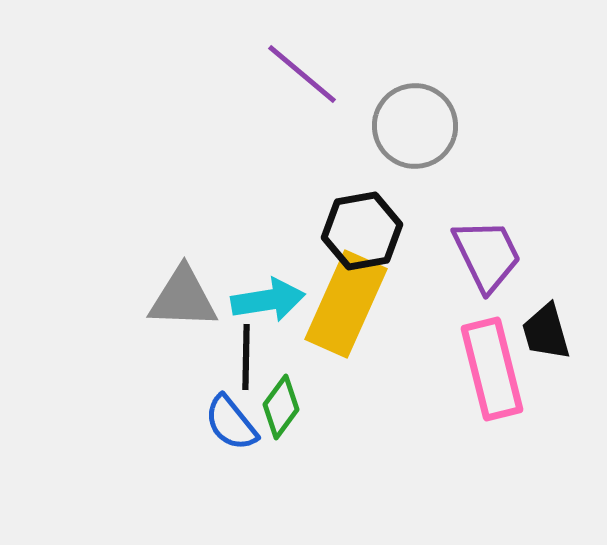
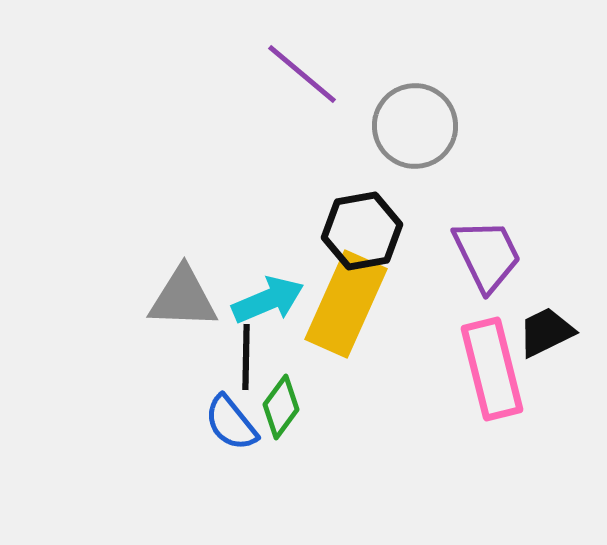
cyan arrow: rotated 14 degrees counterclockwise
black trapezoid: rotated 80 degrees clockwise
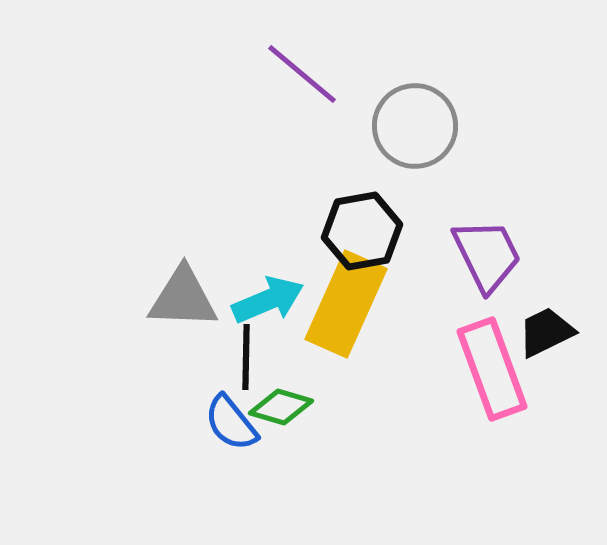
pink rectangle: rotated 6 degrees counterclockwise
green diamond: rotated 70 degrees clockwise
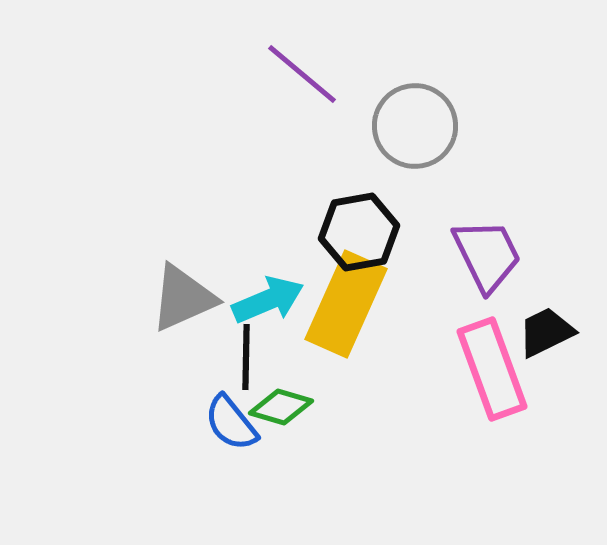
black hexagon: moved 3 px left, 1 px down
gray triangle: rotated 26 degrees counterclockwise
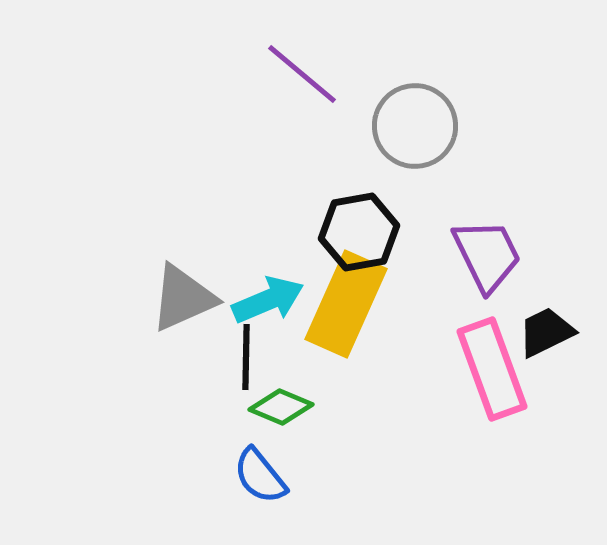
green diamond: rotated 6 degrees clockwise
blue semicircle: moved 29 px right, 53 px down
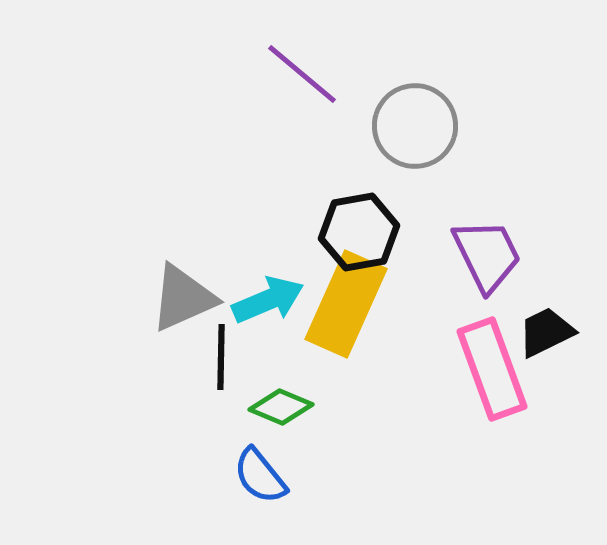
black line: moved 25 px left
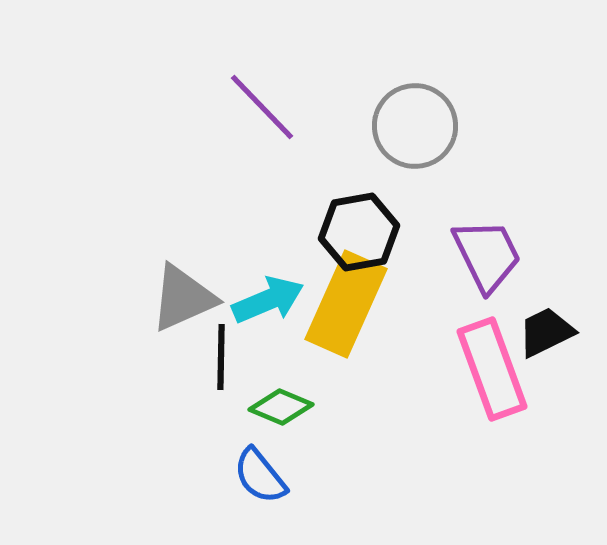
purple line: moved 40 px left, 33 px down; rotated 6 degrees clockwise
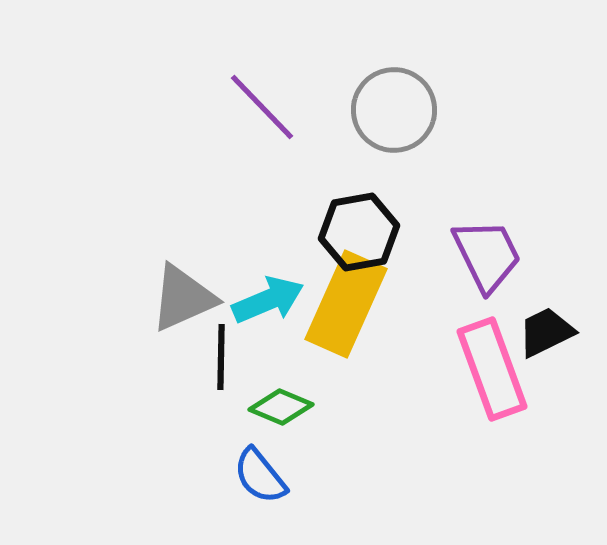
gray circle: moved 21 px left, 16 px up
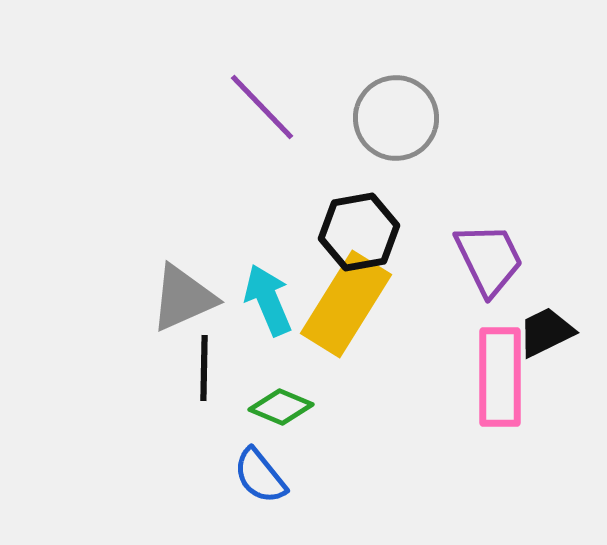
gray circle: moved 2 px right, 8 px down
purple trapezoid: moved 2 px right, 4 px down
cyan arrow: rotated 90 degrees counterclockwise
yellow rectangle: rotated 8 degrees clockwise
black line: moved 17 px left, 11 px down
pink rectangle: moved 8 px right, 8 px down; rotated 20 degrees clockwise
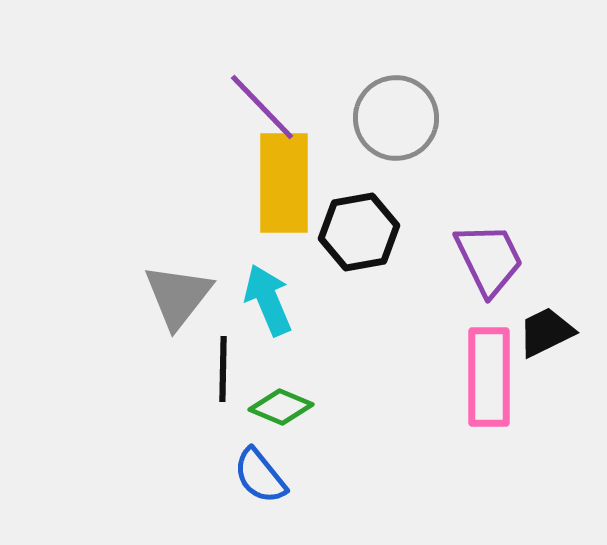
gray triangle: moved 5 px left, 2 px up; rotated 28 degrees counterclockwise
yellow rectangle: moved 62 px left, 121 px up; rotated 32 degrees counterclockwise
black line: moved 19 px right, 1 px down
pink rectangle: moved 11 px left
